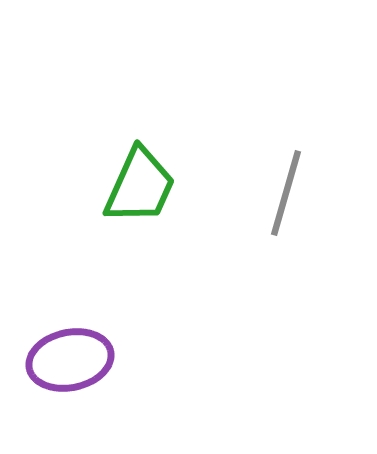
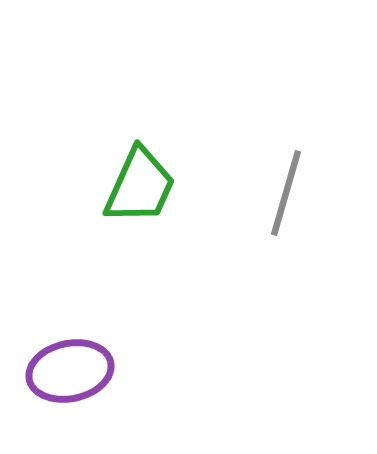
purple ellipse: moved 11 px down
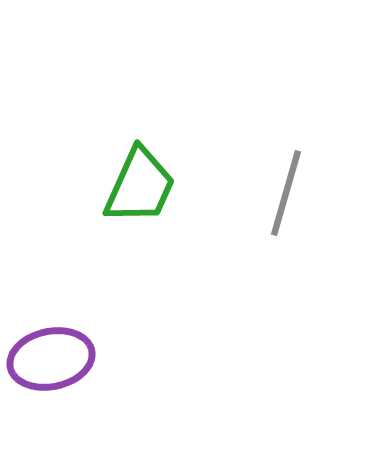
purple ellipse: moved 19 px left, 12 px up
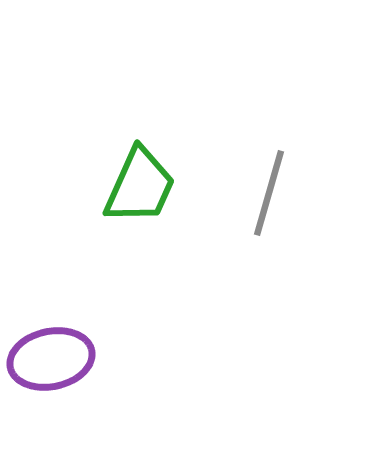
gray line: moved 17 px left
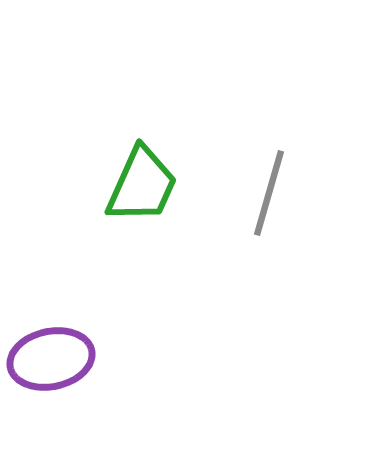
green trapezoid: moved 2 px right, 1 px up
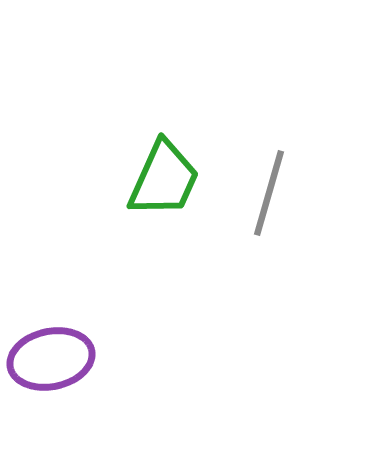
green trapezoid: moved 22 px right, 6 px up
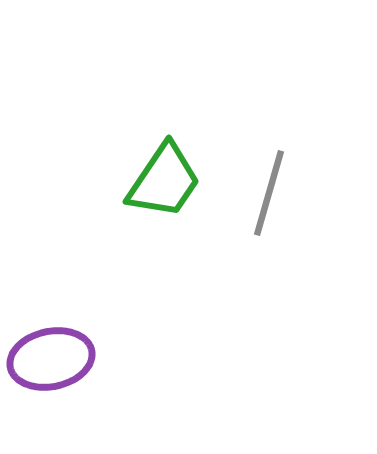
green trapezoid: moved 2 px down; rotated 10 degrees clockwise
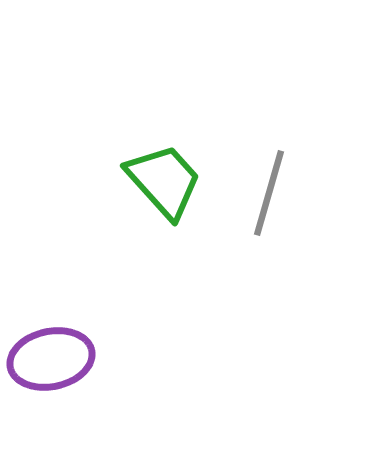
green trapezoid: rotated 76 degrees counterclockwise
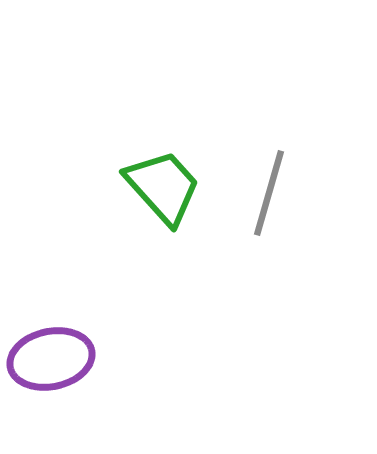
green trapezoid: moved 1 px left, 6 px down
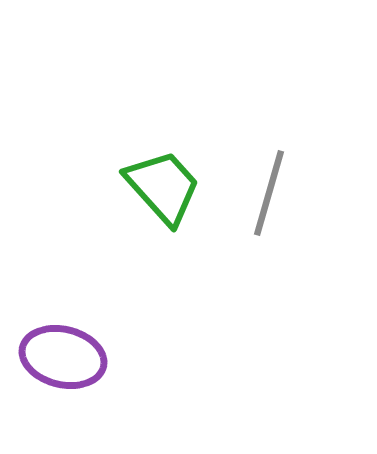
purple ellipse: moved 12 px right, 2 px up; rotated 26 degrees clockwise
